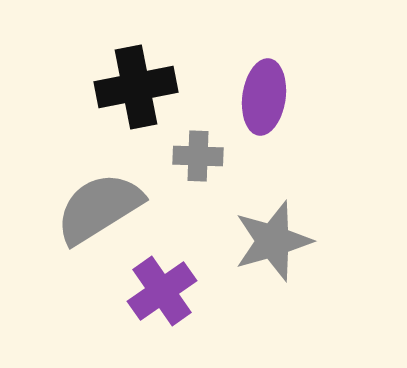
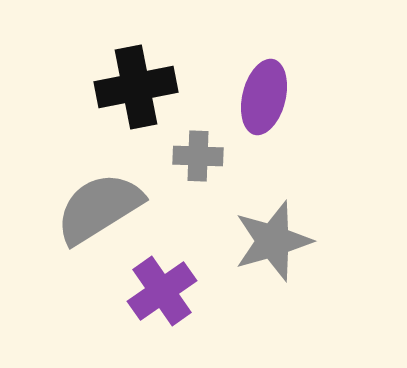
purple ellipse: rotated 6 degrees clockwise
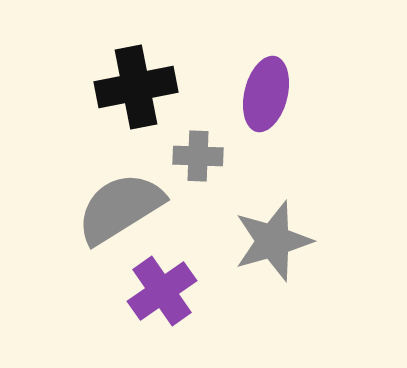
purple ellipse: moved 2 px right, 3 px up
gray semicircle: moved 21 px right
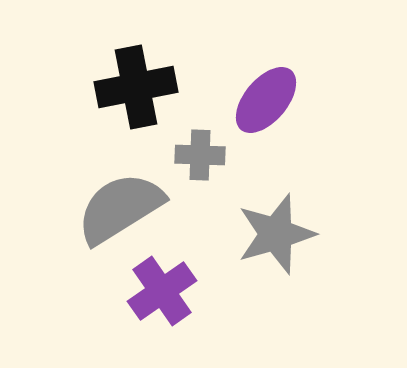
purple ellipse: moved 6 px down; rotated 26 degrees clockwise
gray cross: moved 2 px right, 1 px up
gray star: moved 3 px right, 7 px up
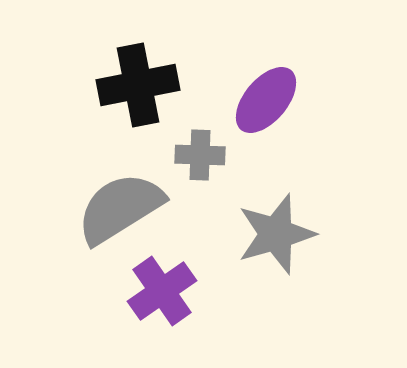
black cross: moved 2 px right, 2 px up
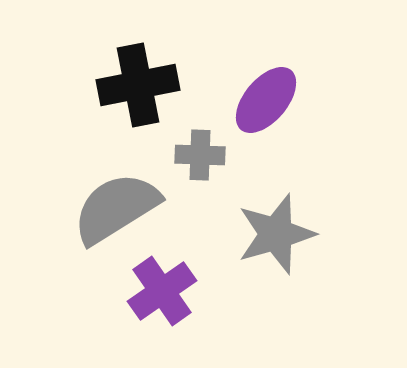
gray semicircle: moved 4 px left
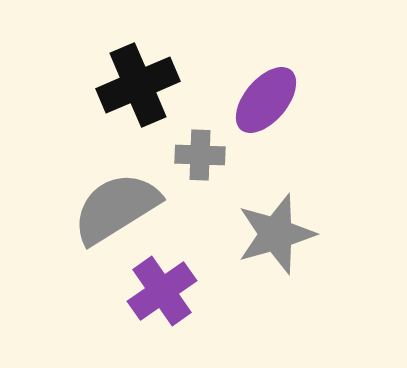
black cross: rotated 12 degrees counterclockwise
